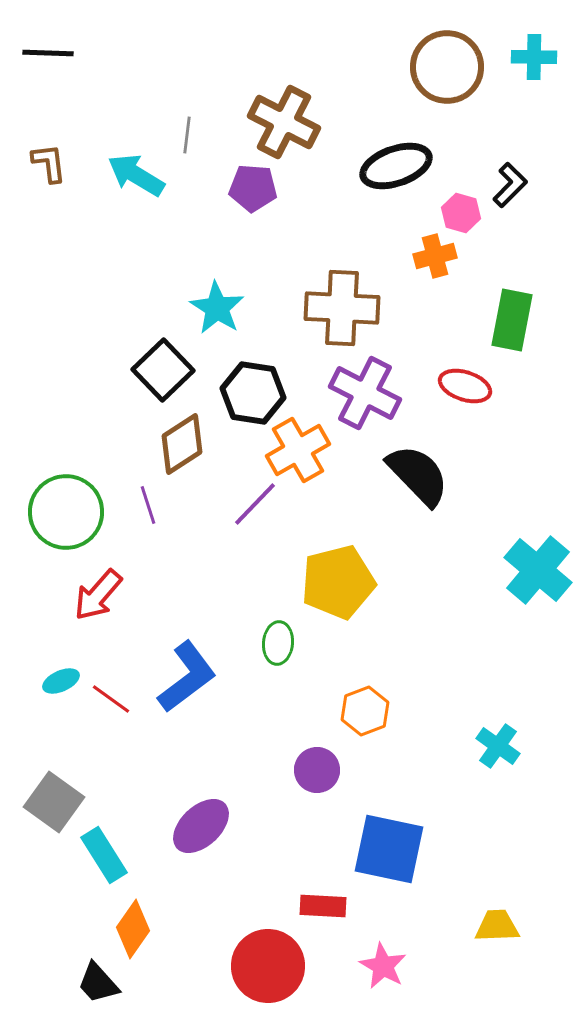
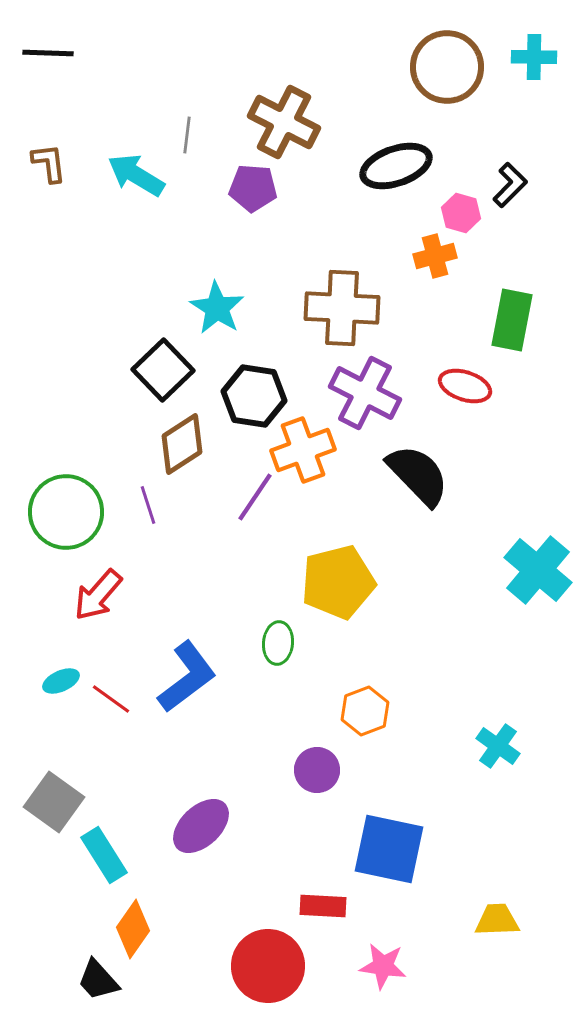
black hexagon at (253, 393): moved 1 px right, 3 px down
orange cross at (298, 450): moved 5 px right; rotated 10 degrees clockwise
purple line at (255, 504): moved 7 px up; rotated 10 degrees counterclockwise
yellow trapezoid at (497, 926): moved 6 px up
pink star at (383, 966): rotated 21 degrees counterclockwise
black trapezoid at (98, 983): moved 3 px up
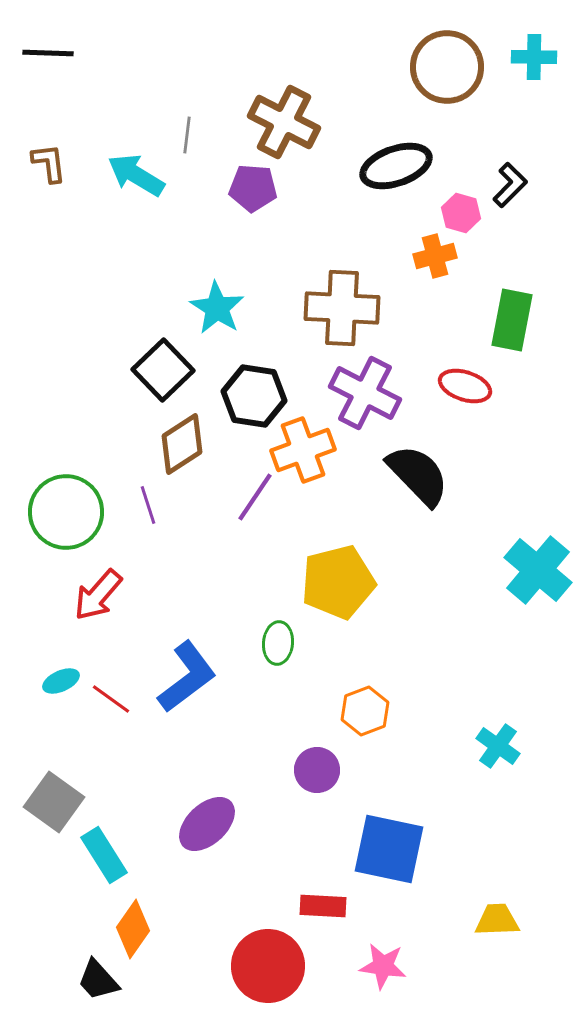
purple ellipse at (201, 826): moved 6 px right, 2 px up
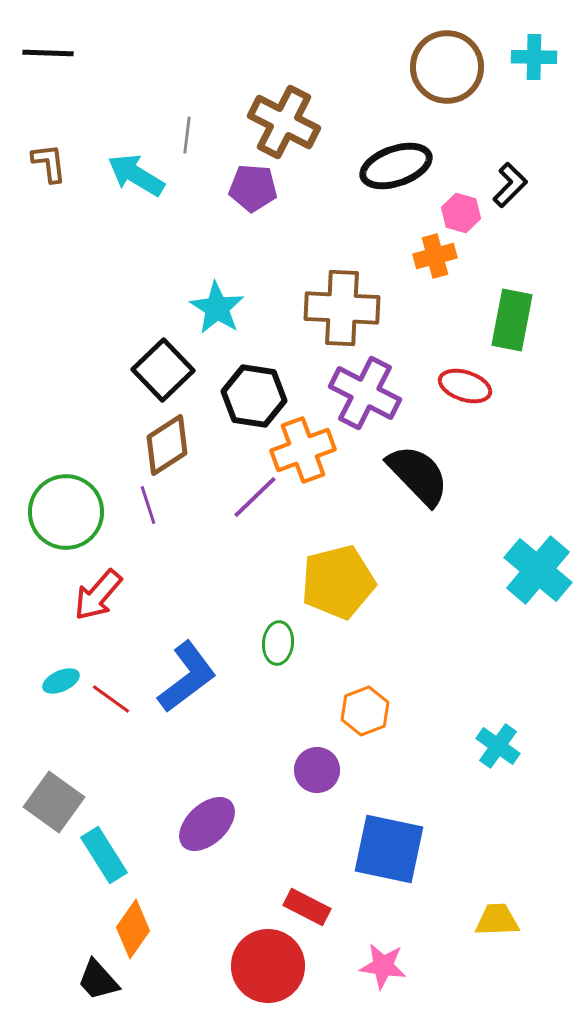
brown diamond at (182, 444): moved 15 px left, 1 px down
purple line at (255, 497): rotated 12 degrees clockwise
red rectangle at (323, 906): moved 16 px left, 1 px down; rotated 24 degrees clockwise
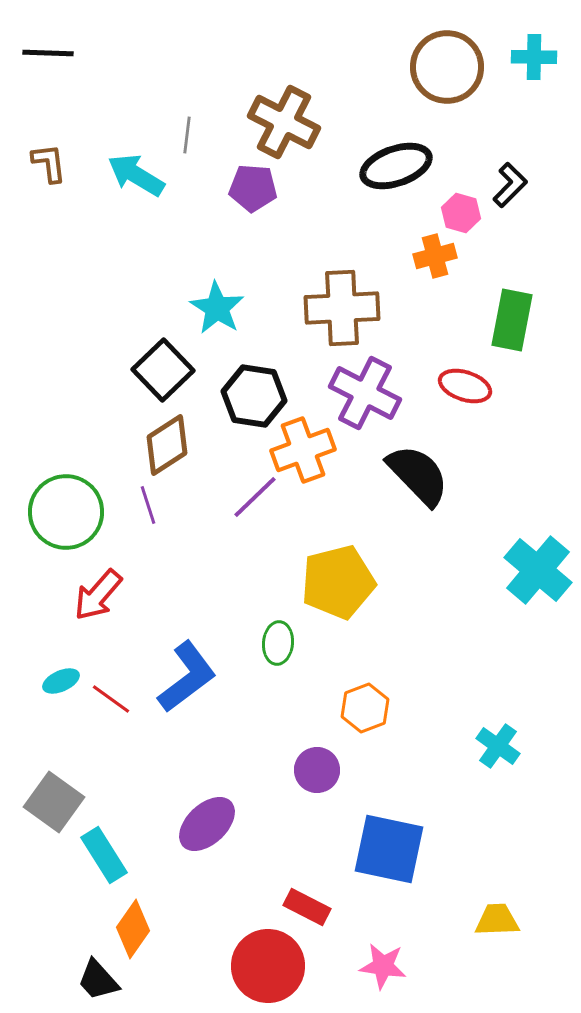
brown cross at (342, 308): rotated 6 degrees counterclockwise
orange hexagon at (365, 711): moved 3 px up
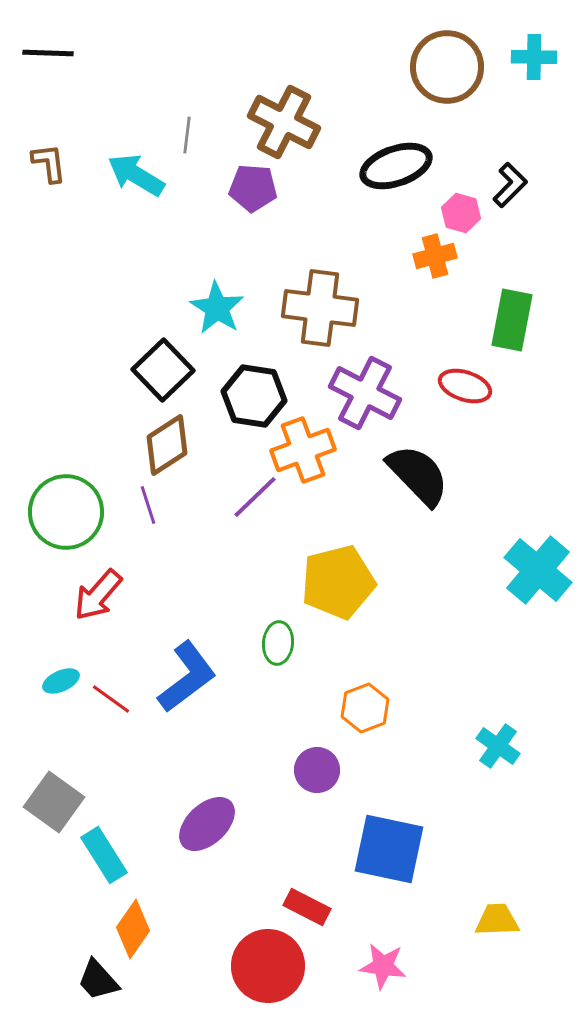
brown cross at (342, 308): moved 22 px left; rotated 10 degrees clockwise
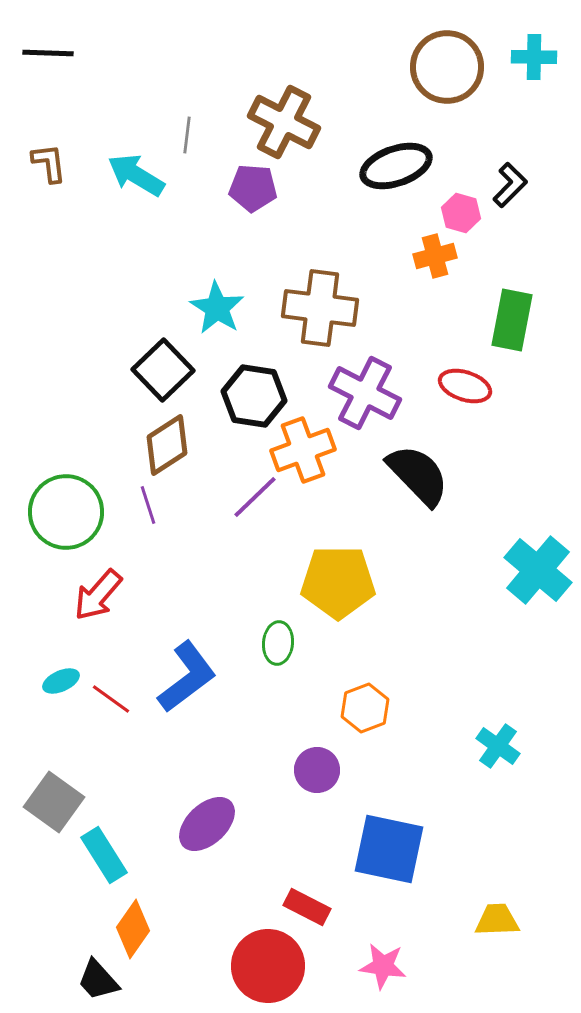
yellow pentagon at (338, 582): rotated 14 degrees clockwise
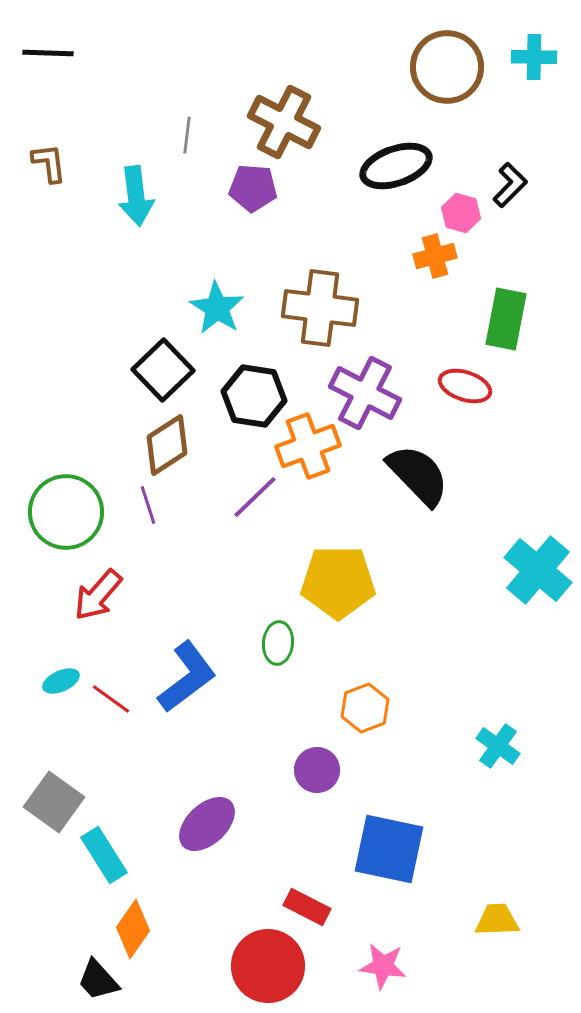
cyan arrow at (136, 175): moved 21 px down; rotated 128 degrees counterclockwise
green rectangle at (512, 320): moved 6 px left, 1 px up
orange cross at (303, 450): moved 5 px right, 4 px up
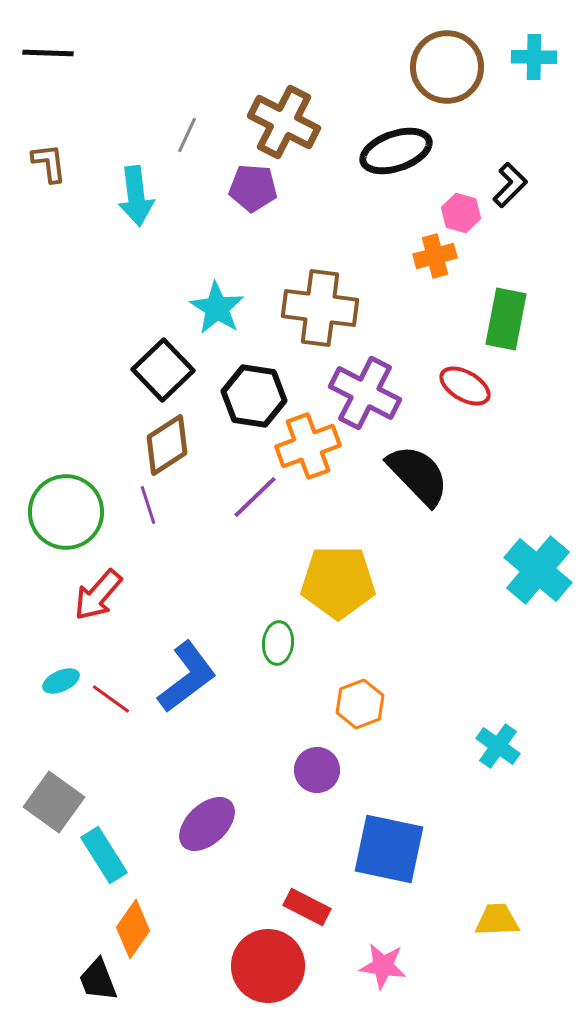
gray line at (187, 135): rotated 18 degrees clockwise
black ellipse at (396, 166): moved 15 px up
red ellipse at (465, 386): rotated 12 degrees clockwise
orange hexagon at (365, 708): moved 5 px left, 4 px up
black trapezoid at (98, 980): rotated 21 degrees clockwise
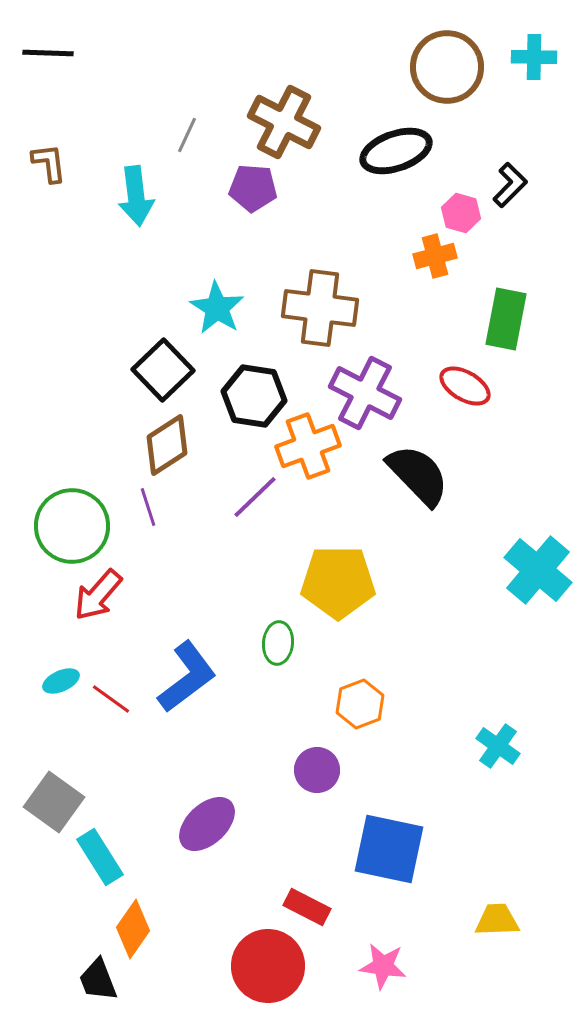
purple line at (148, 505): moved 2 px down
green circle at (66, 512): moved 6 px right, 14 px down
cyan rectangle at (104, 855): moved 4 px left, 2 px down
